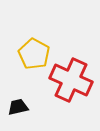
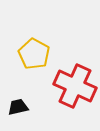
red cross: moved 4 px right, 6 px down
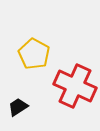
black trapezoid: rotated 20 degrees counterclockwise
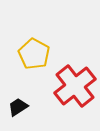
red cross: rotated 27 degrees clockwise
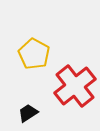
black trapezoid: moved 10 px right, 6 px down
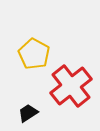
red cross: moved 4 px left
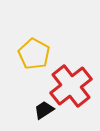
black trapezoid: moved 16 px right, 3 px up
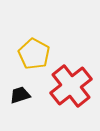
black trapezoid: moved 24 px left, 15 px up; rotated 15 degrees clockwise
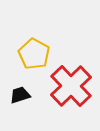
red cross: rotated 6 degrees counterclockwise
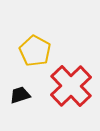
yellow pentagon: moved 1 px right, 3 px up
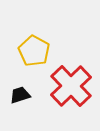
yellow pentagon: moved 1 px left
